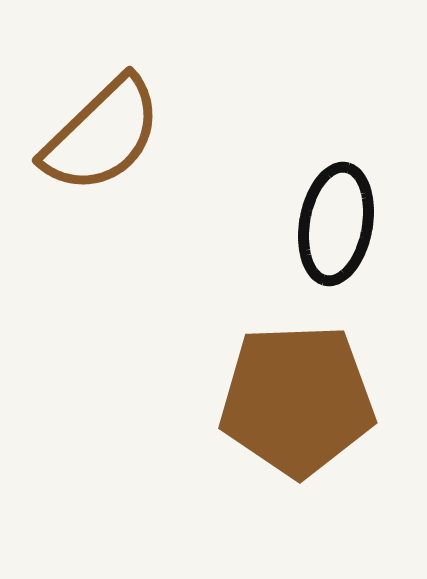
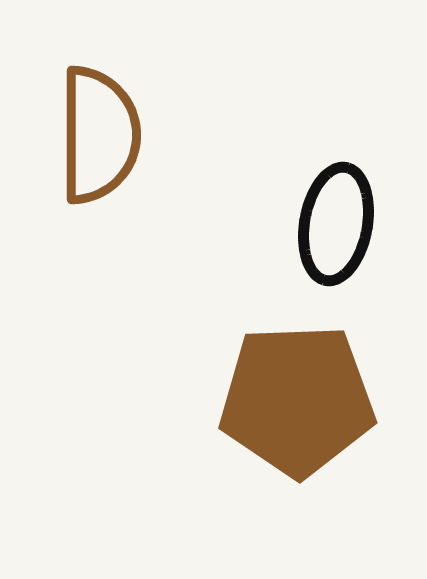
brown semicircle: moved 3 px left; rotated 46 degrees counterclockwise
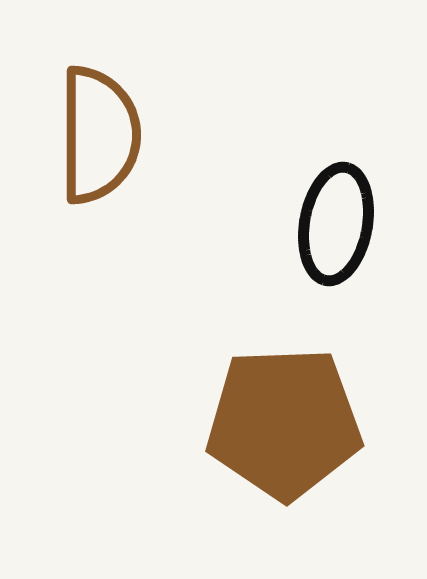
brown pentagon: moved 13 px left, 23 px down
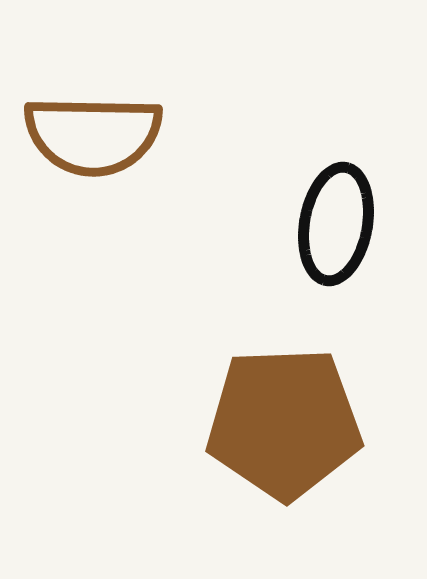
brown semicircle: moved 6 px left; rotated 91 degrees clockwise
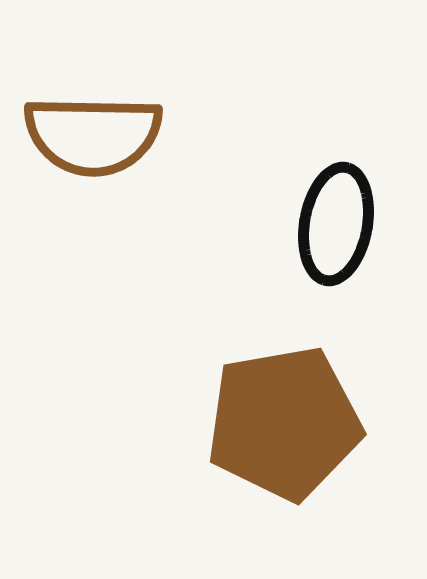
brown pentagon: rotated 8 degrees counterclockwise
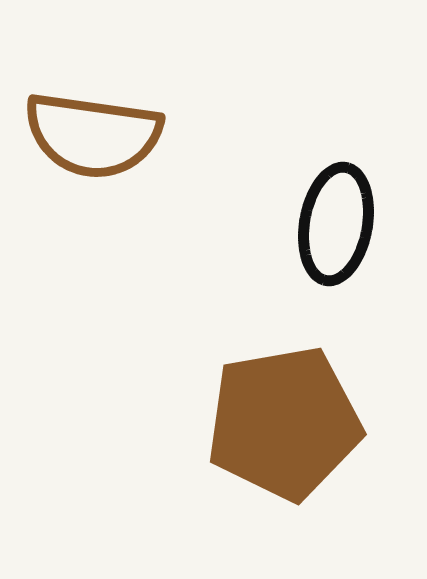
brown semicircle: rotated 7 degrees clockwise
